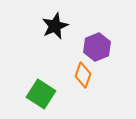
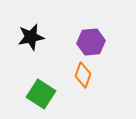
black star: moved 24 px left, 11 px down; rotated 12 degrees clockwise
purple hexagon: moved 6 px left, 5 px up; rotated 16 degrees clockwise
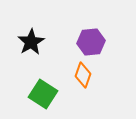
black star: moved 5 px down; rotated 20 degrees counterclockwise
green square: moved 2 px right
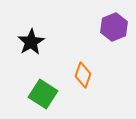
purple hexagon: moved 23 px right, 15 px up; rotated 16 degrees counterclockwise
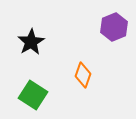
green square: moved 10 px left, 1 px down
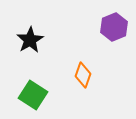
black star: moved 1 px left, 2 px up
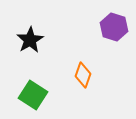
purple hexagon: rotated 20 degrees counterclockwise
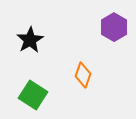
purple hexagon: rotated 12 degrees clockwise
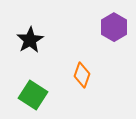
orange diamond: moved 1 px left
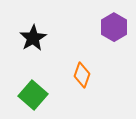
black star: moved 3 px right, 2 px up
green square: rotated 8 degrees clockwise
